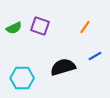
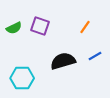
black semicircle: moved 6 px up
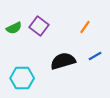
purple square: moved 1 px left; rotated 18 degrees clockwise
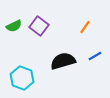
green semicircle: moved 2 px up
cyan hexagon: rotated 20 degrees clockwise
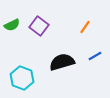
green semicircle: moved 2 px left, 1 px up
black semicircle: moved 1 px left, 1 px down
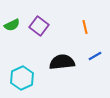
orange line: rotated 48 degrees counterclockwise
black semicircle: rotated 10 degrees clockwise
cyan hexagon: rotated 15 degrees clockwise
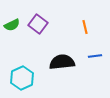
purple square: moved 1 px left, 2 px up
blue line: rotated 24 degrees clockwise
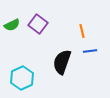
orange line: moved 3 px left, 4 px down
blue line: moved 5 px left, 5 px up
black semicircle: rotated 65 degrees counterclockwise
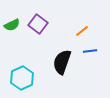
orange line: rotated 64 degrees clockwise
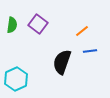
green semicircle: rotated 56 degrees counterclockwise
cyan hexagon: moved 6 px left, 1 px down
